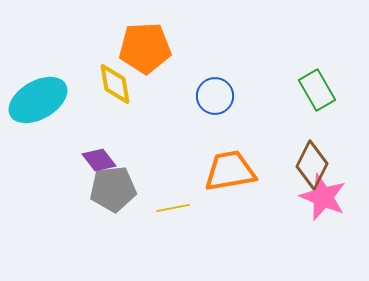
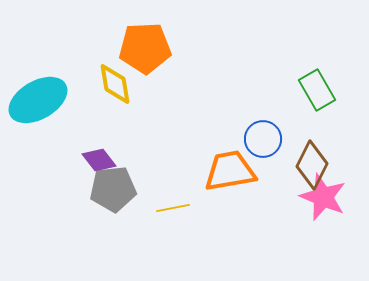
blue circle: moved 48 px right, 43 px down
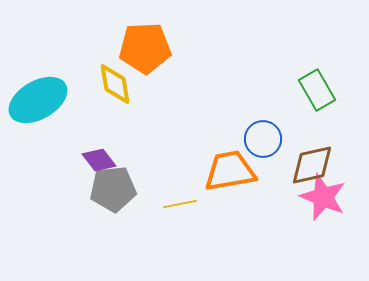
brown diamond: rotated 51 degrees clockwise
yellow line: moved 7 px right, 4 px up
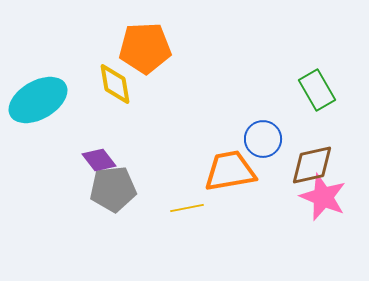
yellow line: moved 7 px right, 4 px down
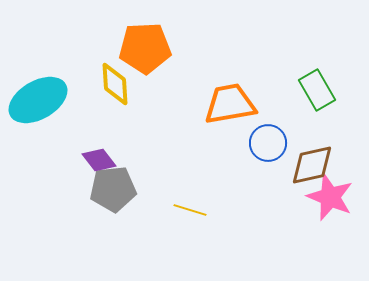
yellow diamond: rotated 6 degrees clockwise
blue circle: moved 5 px right, 4 px down
orange trapezoid: moved 67 px up
pink star: moved 7 px right
yellow line: moved 3 px right, 2 px down; rotated 28 degrees clockwise
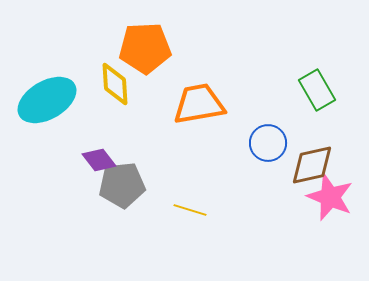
cyan ellipse: moved 9 px right
orange trapezoid: moved 31 px left
gray pentagon: moved 9 px right, 4 px up
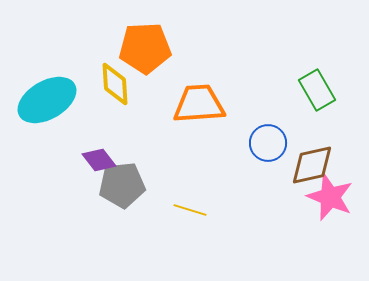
orange trapezoid: rotated 6 degrees clockwise
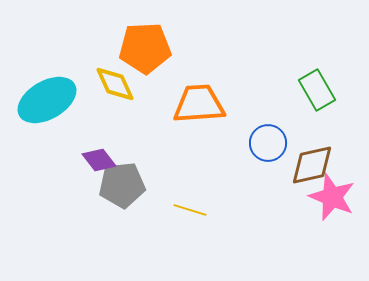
yellow diamond: rotated 21 degrees counterclockwise
pink star: moved 2 px right
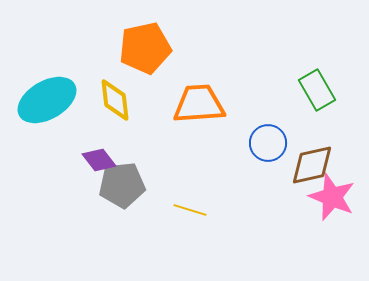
orange pentagon: rotated 9 degrees counterclockwise
yellow diamond: moved 16 px down; rotated 18 degrees clockwise
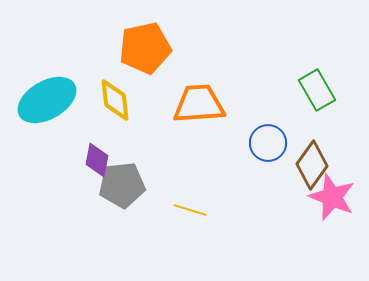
purple diamond: moved 2 px left; rotated 48 degrees clockwise
brown diamond: rotated 42 degrees counterclockwise
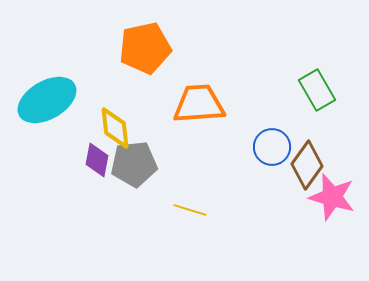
yellow diamond: moved 28 px down
blue circle: moved 4 px right, 4 px down
brown diamond: moved 5 px left
gray pentagon: moved 12 px right, 21 px up
pink star: rotated 6 degrees counterclockwise
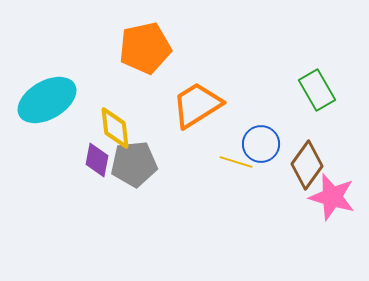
orange trapezoid: moved 2 px left, 1 px down; rotated 28 degrees counterclockwise
blue circle: moved 11 px left, 3 px up
yellow line: moved 46 px right, 48 px up
